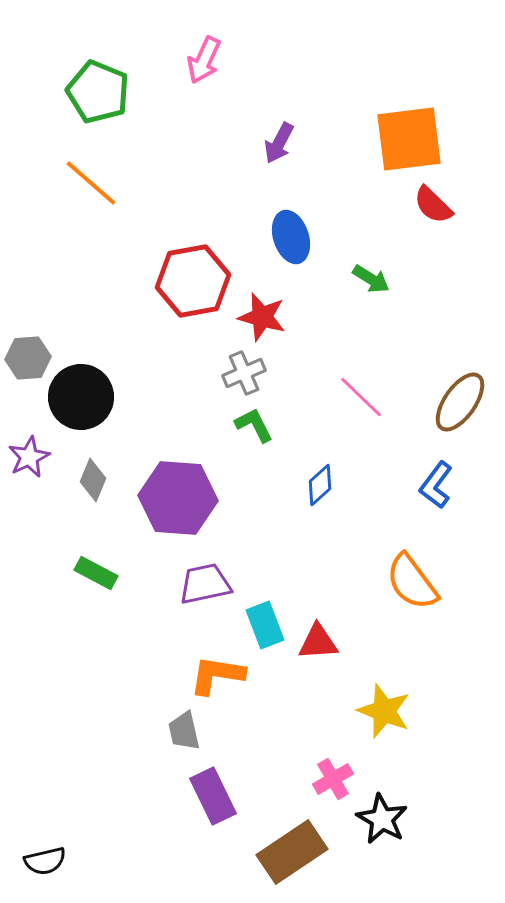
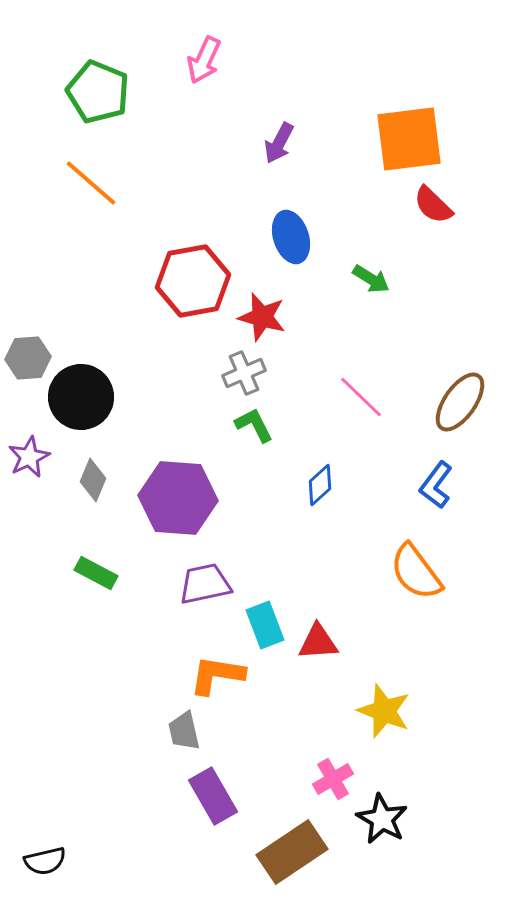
orange semicircle: moved 4 px right, 10 px up
purple rectangle: rotated 4 degrees counterclockwise
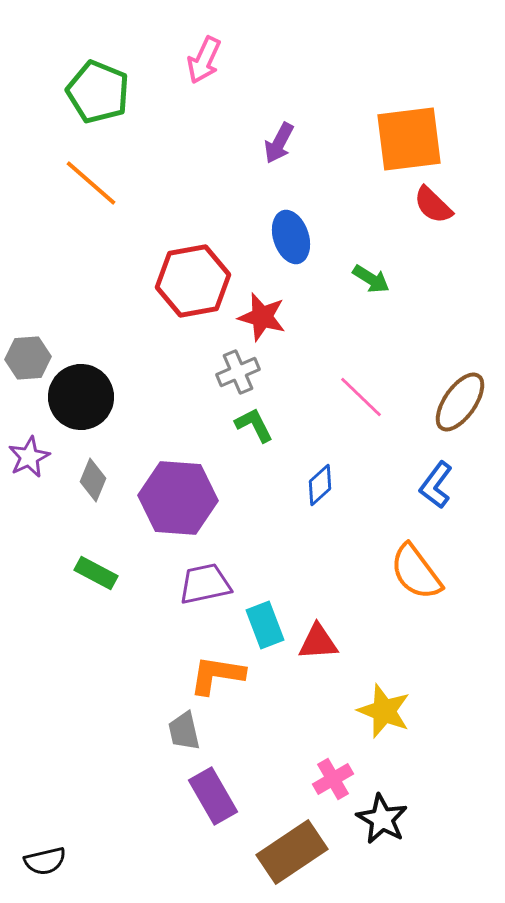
gray cross: moved 6 px left, 1 px up
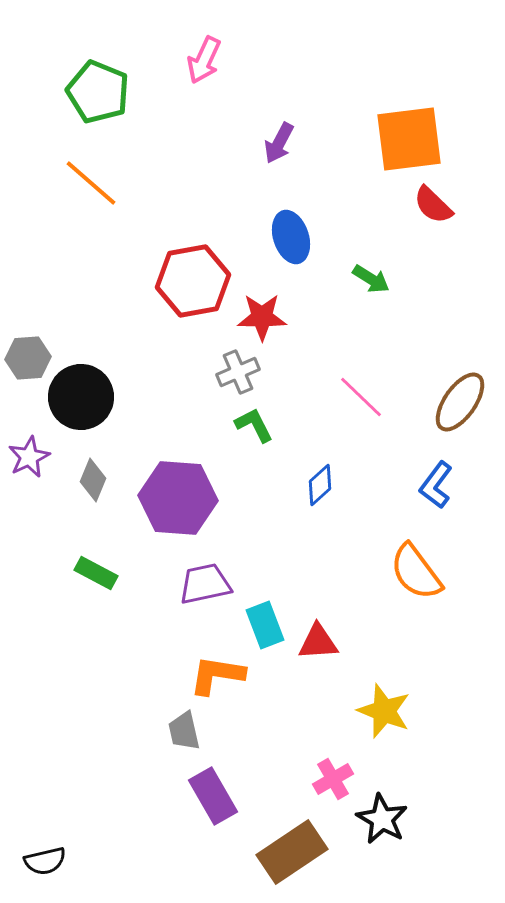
red star: rotated 15 degrees counterclockwise
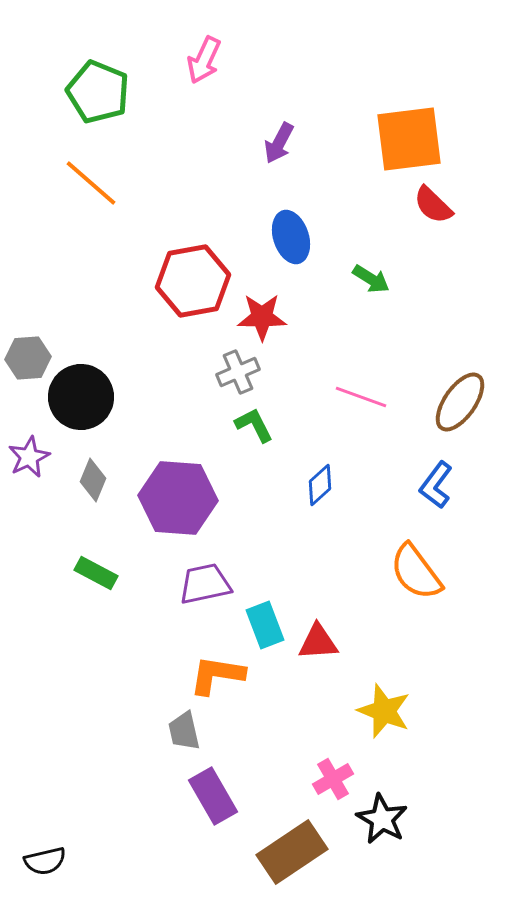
pink line: rotated 24 degrees counterclockwise
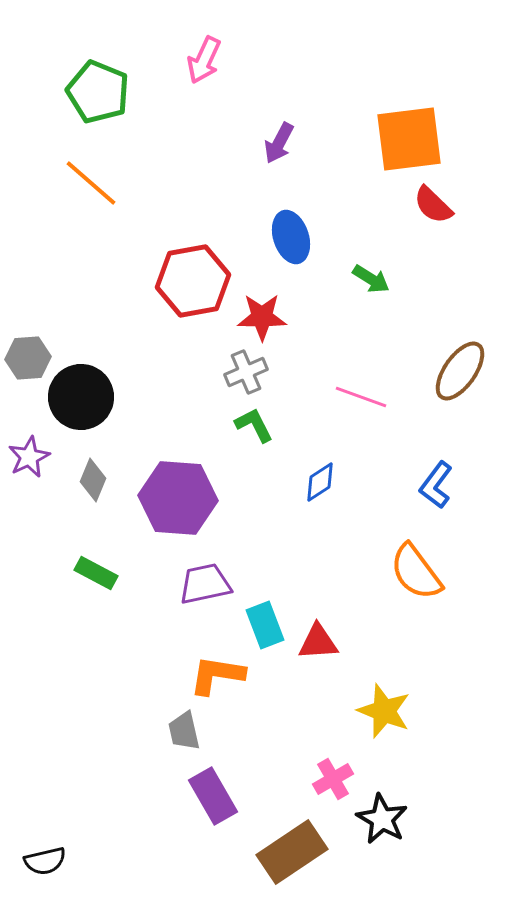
gray cross: moved 8 px right
brown ellipse: moved 31 px up
blue diamond: moved 3 px up; rotated 9 degrees clockwise
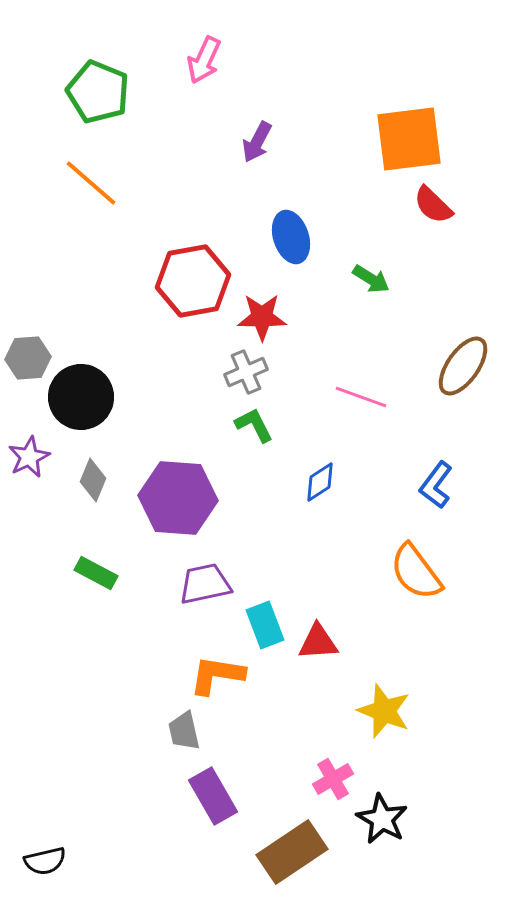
purple arrow: moved 22 px left, 1 px up
brown ellipse: moved 3 px right, 5 px up
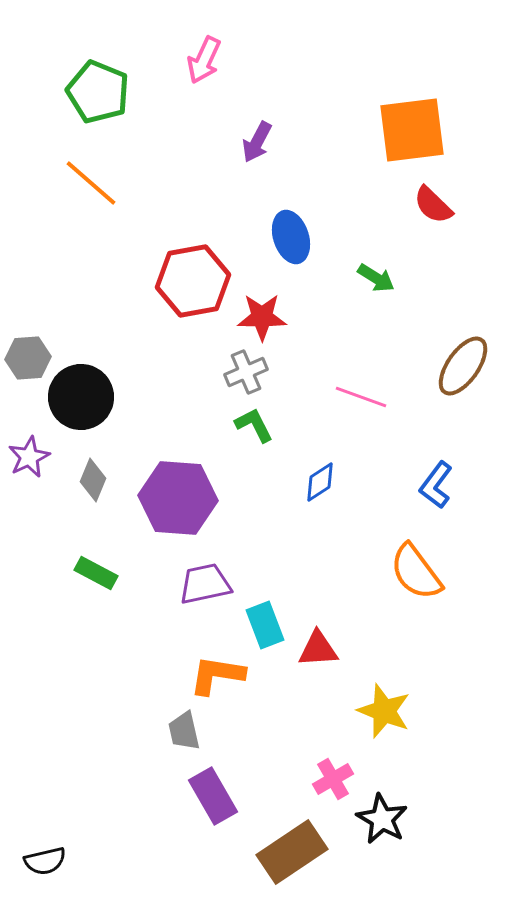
orange square: moved 3 px right, 9 px up
green arrow: moved 5 px right, 1 px up
red triangle: moved 7 px down
